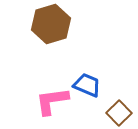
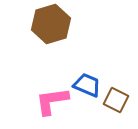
brown square: moved 3 px left, 13 px up; rotated 20 degrees counterclockwise
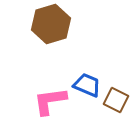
pink L-shape: moved 2 px left
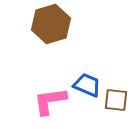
brown square: rotated 20 degrees counterclockwise
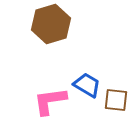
blue trapezoid: rotated 8 degrees clockwise
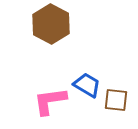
brown hexagon: rotated 15 degrees counterclockwise
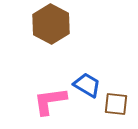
brown square: moved 4 px down
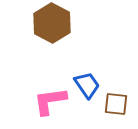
brown hexagon: moved 1 px right, 1 px up
blue trapezoid: rotated 24 degrees clockwise
